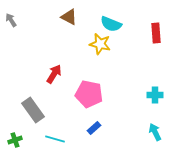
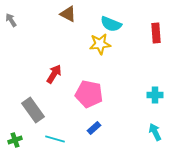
brown triangle: moved 1 px left, 3 px up
yellow star: rotated 20 degrees counterclockwise
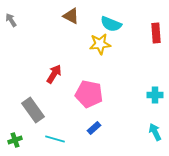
brown triangle: moved 3 px right, 2 px down
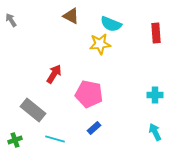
gray rectangle: rotated 15 degrees counterclockwise
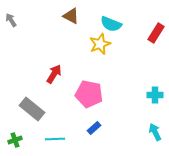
red rectangle: rotated 36 degrees clockwise
yellow star: rotated 15 degrees counterclockwise
gray rectangle: moved 1 px left, 1 px up
cyan line: rotated 18 degrees counterclockwise
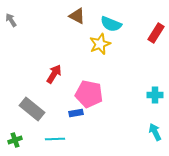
brown triangle: moved 6 px right
blue rectangle: moved 18 px left, 15 px up; rotated 32 degrees clockwise
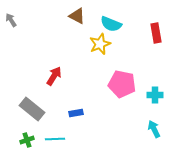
red rectangle: rotated 42 degrees counterclockwise
red arrow: moved 2 px down
pink pentagon: moved 33 px right, 10 px up
cyan arrow: moved 1 px left, 3 px up
green cross: moved 12 px right
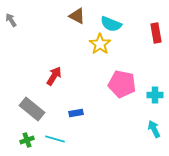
yellow star: rotated 15 degrees counterclockwise
cyan line: rotated 18 degrees clockwise
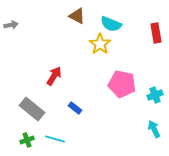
gray arrow: moved 5 px down; rotated 112 degrees clockwise
cyan cross: rotated 21 degrees counterclockwise
blue rectangle: moved 1 px left, 5 px up; rotated 48 degrees clockwise
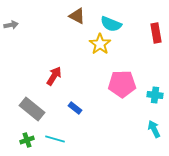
pink pentagon: rotated 12 degrees counterclockwise
cyan cross: rotated 28 degrees clockwise
